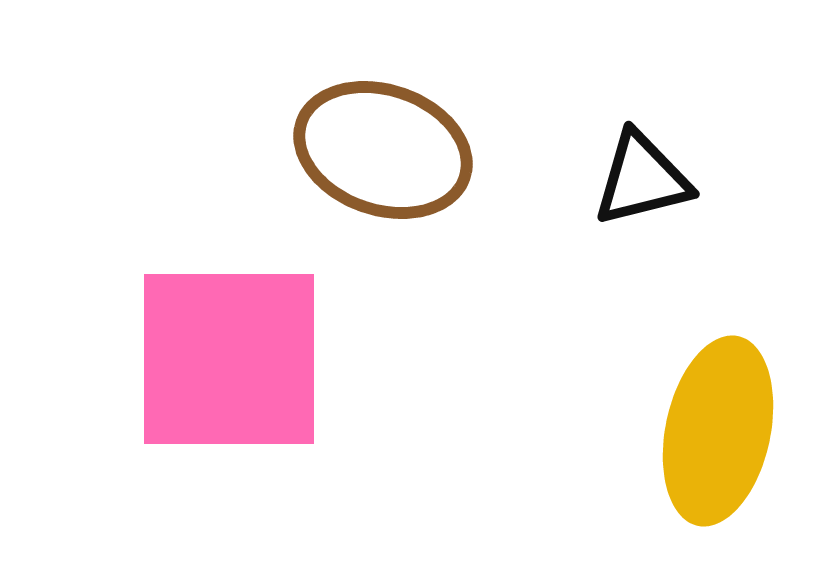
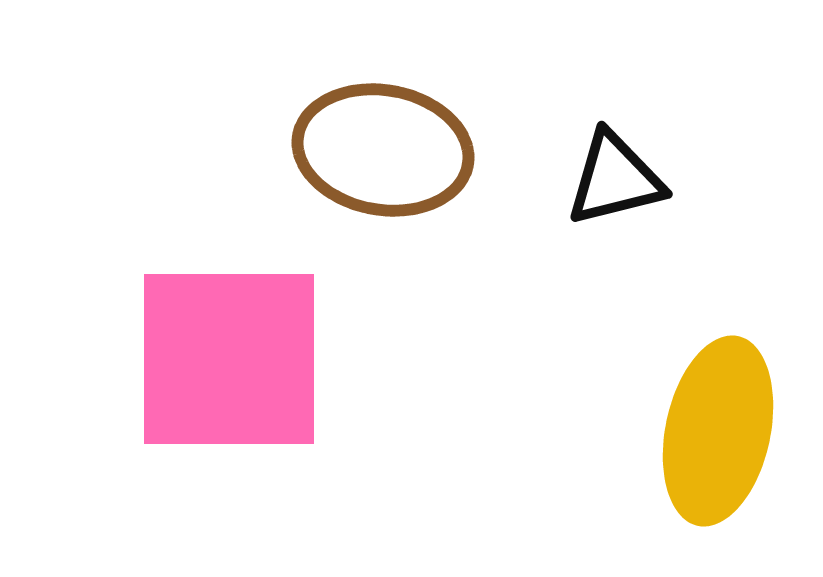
brown ellipse: rotated 9 degrees counterclockwise
black triangle: moved 27 px left
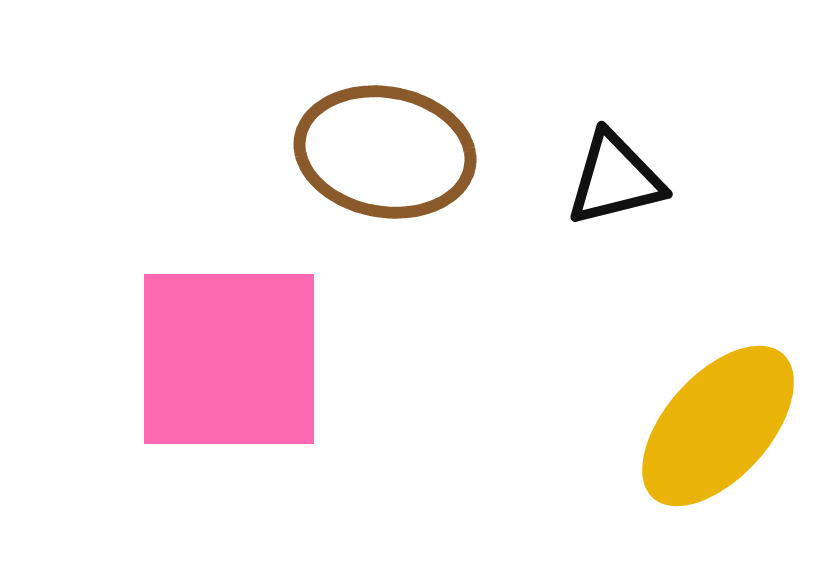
brown ellipse: moved 2 px right, 2 px down
yellow ellipse: moved 5 px up; rotated 30 degrees clockwise
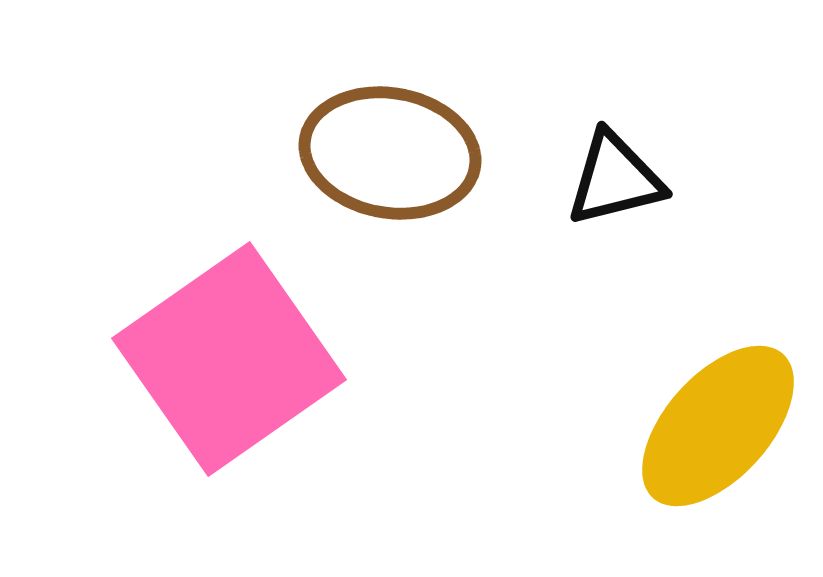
brown ellipse: moved 5 px right, 1 px down
pink square: rotated 35 degrees counterclockwise
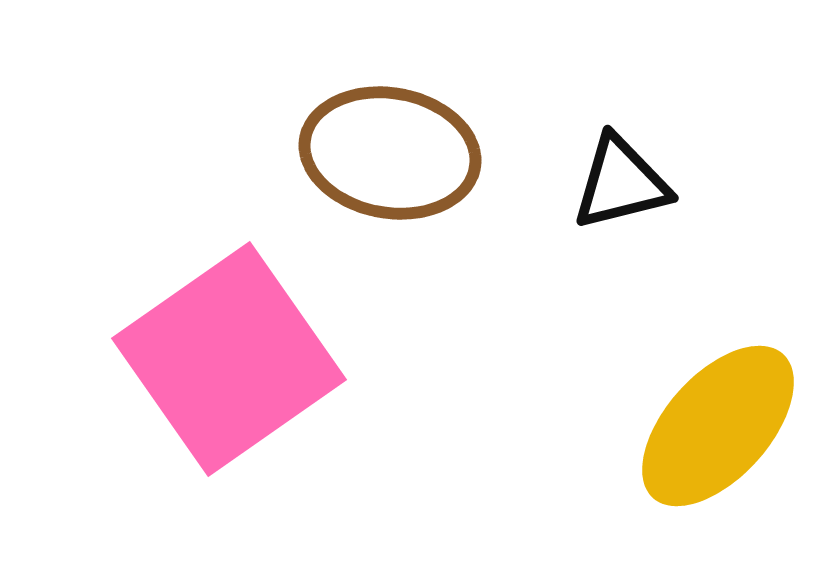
black triangle: moved 6 px right, 4 px down
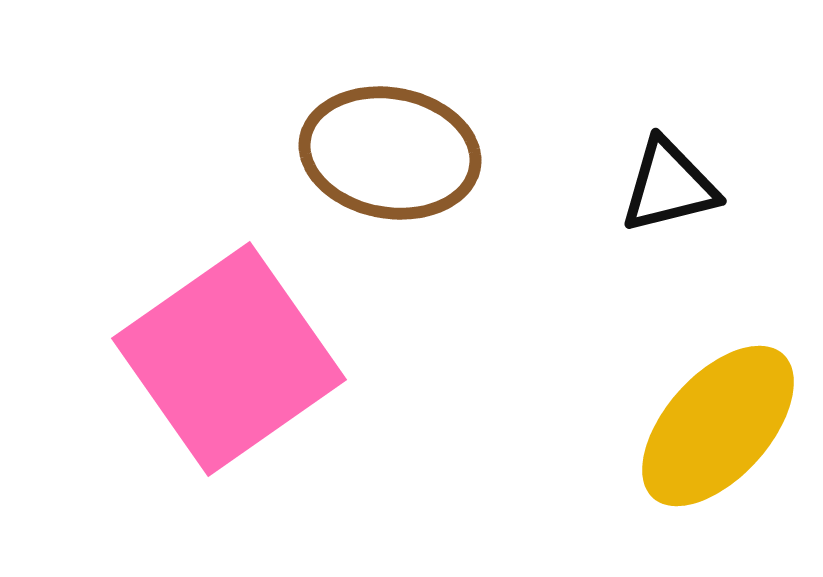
black triangle: moved 48 px right, 3 px down
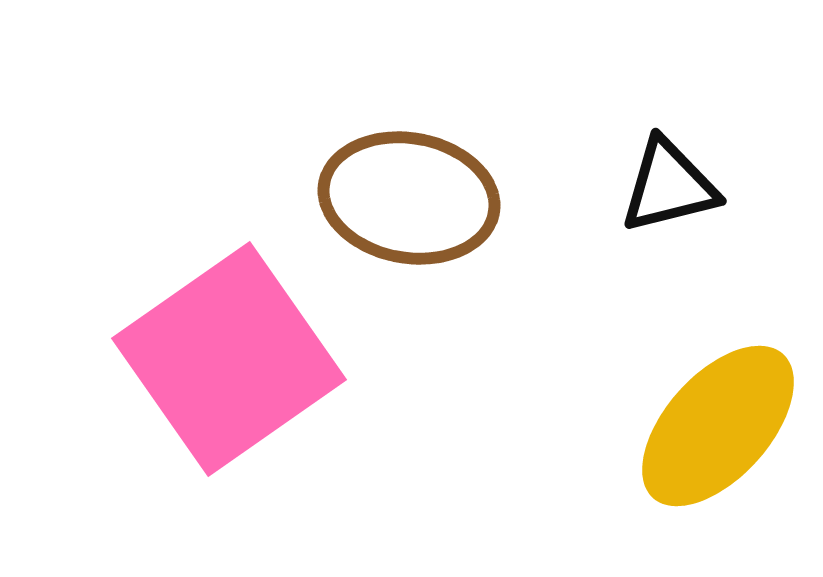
brown ellipse: moved 19 px right, 45 px down
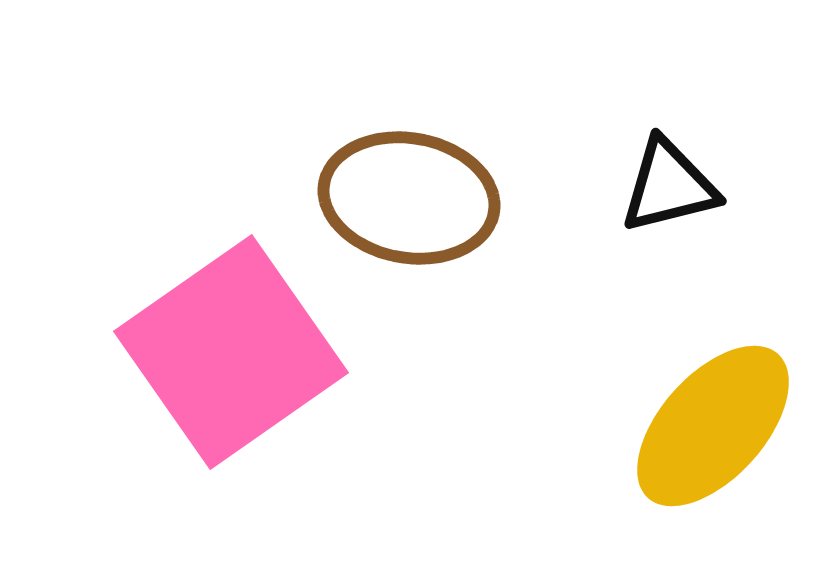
pink square: moved 2 px right, 7 px up
yellow ellipse: moved 5 px left
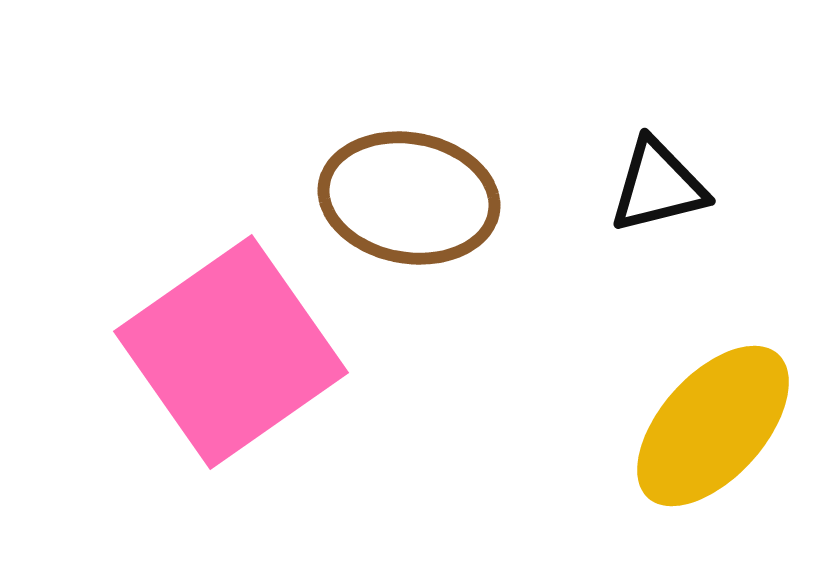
black triangle: moved 11 px left
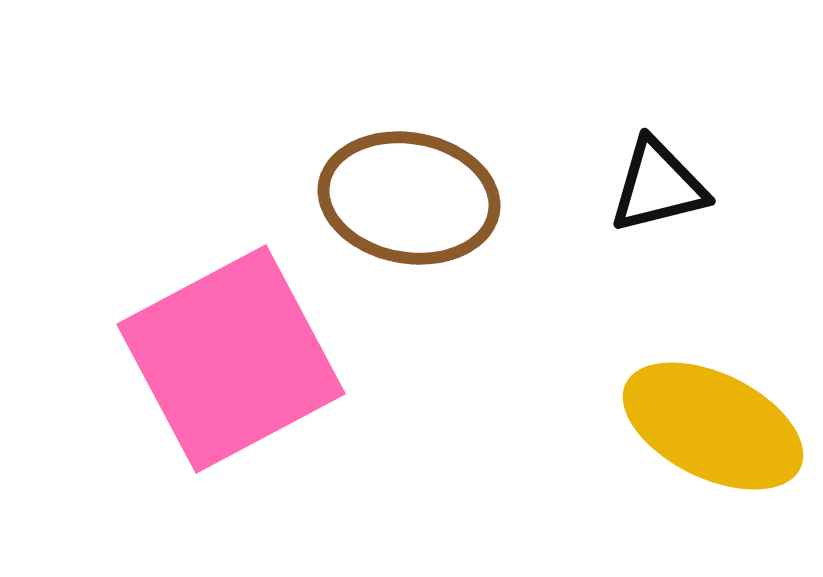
pink square: moved 7 px down; rotated 7 degrees clockwise
yellow ellipse: rotated 74 degrees clockwise
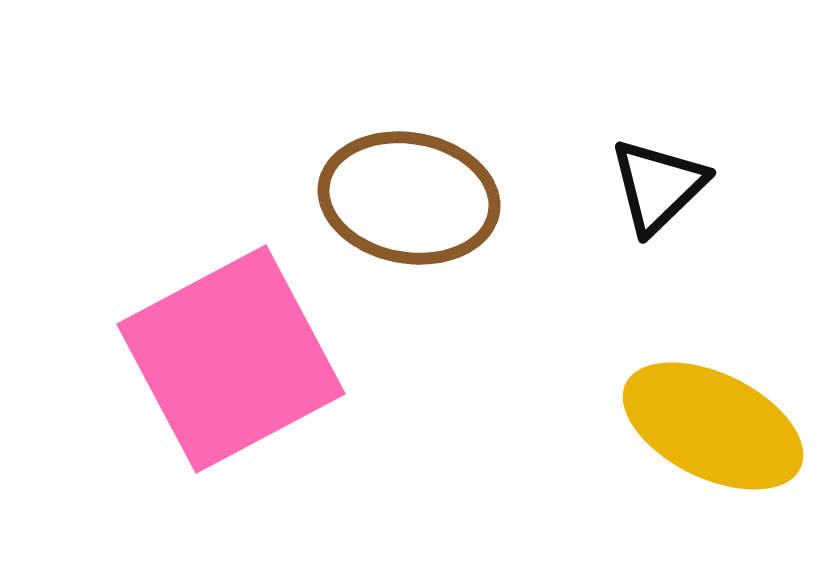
black triangle: rotated 30 degrees counterclockwise
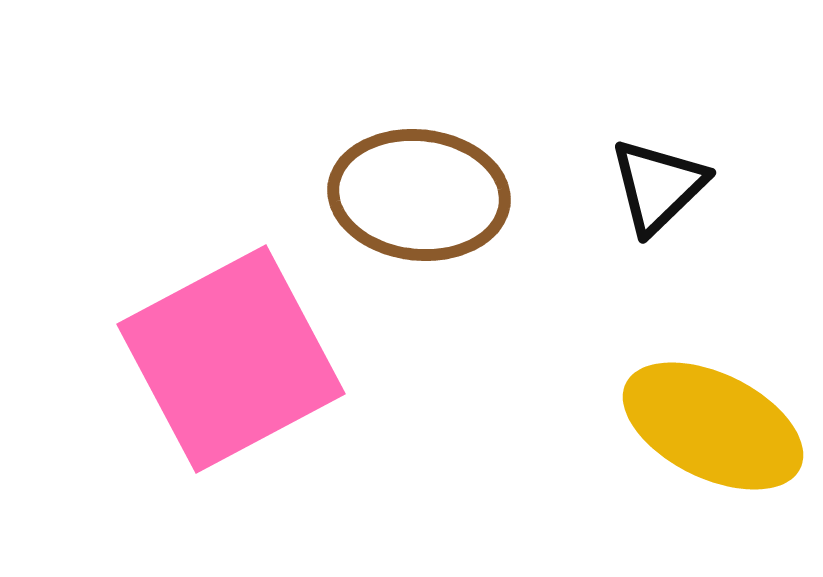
brown ellipse: moved 10 px right, 3 px up; rotated 4 degrees counterclockwise
